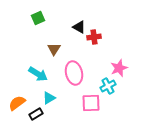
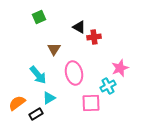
green square: moved 1 px right, 1 px up
pink star: moved 1 px right
cyan arrow: moved 1 px down; rotated 18 degrees clockwise
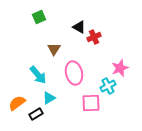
red cross: rotated 16 degrees counterclockwise
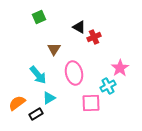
pink star: rotated 12 degrees counterclockwise
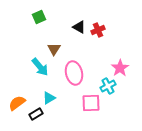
red cross: moved 4 px right, 7 px up
cyan arrow: moved 2 px right, 8 px up
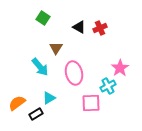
green square: moved 4 px right, 1 px down; rotated 32 degrees counterclockwise
red cross: moved 2 px right, 2 px up
brown triangle: moved 2 px right, 1 px up
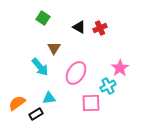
brown triangle: moved 2 px left
pink ellipse: moved 2 px right; rotated 45 degrees clockwise
cyan triangle: rotated 24 degrees clockwise
